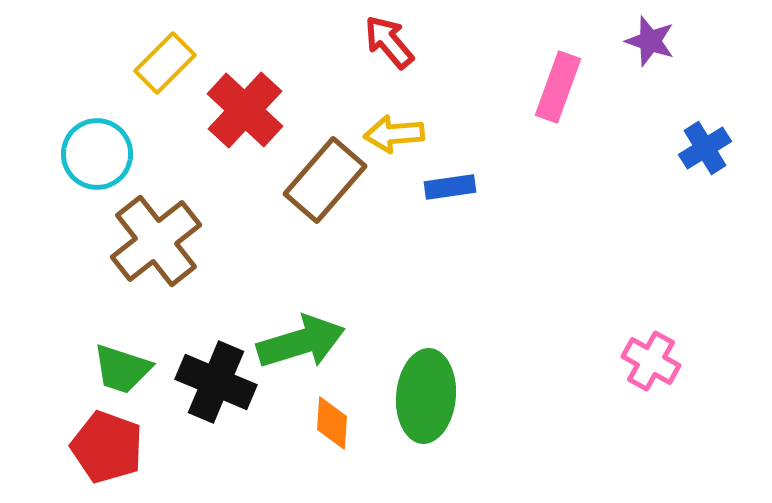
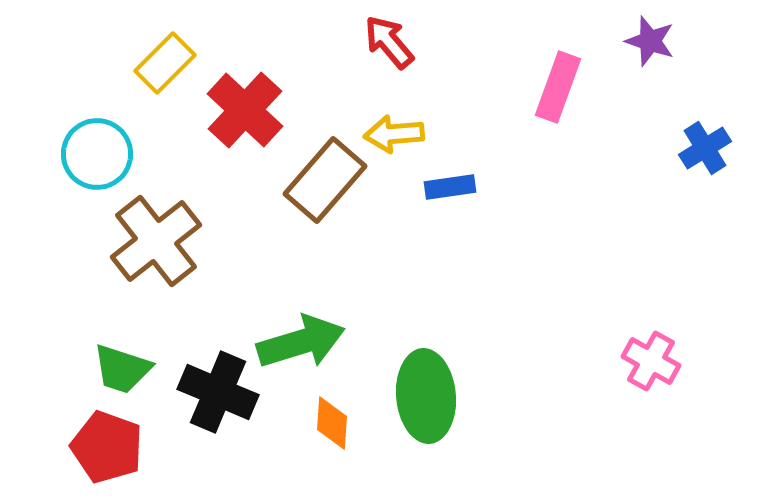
black cross: moved 2 px right, 10 px down
green ellipse: rotated 10 degrees counterclockwise
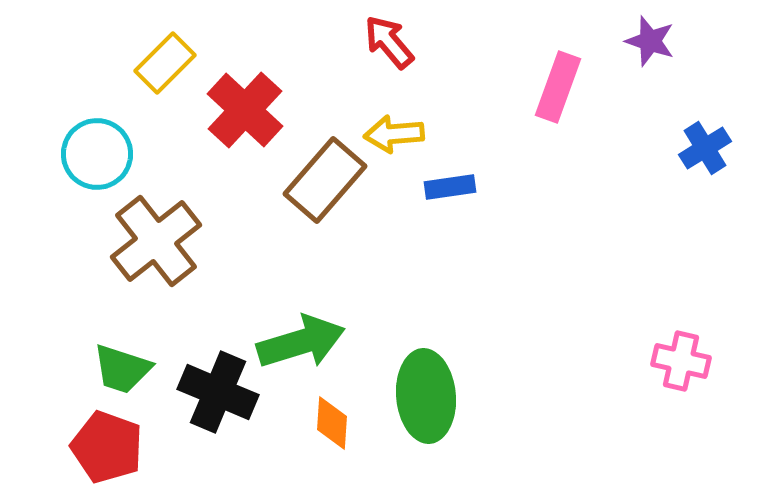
pink cross: moved 30 px right; rotated 16 degrees counterclockwise
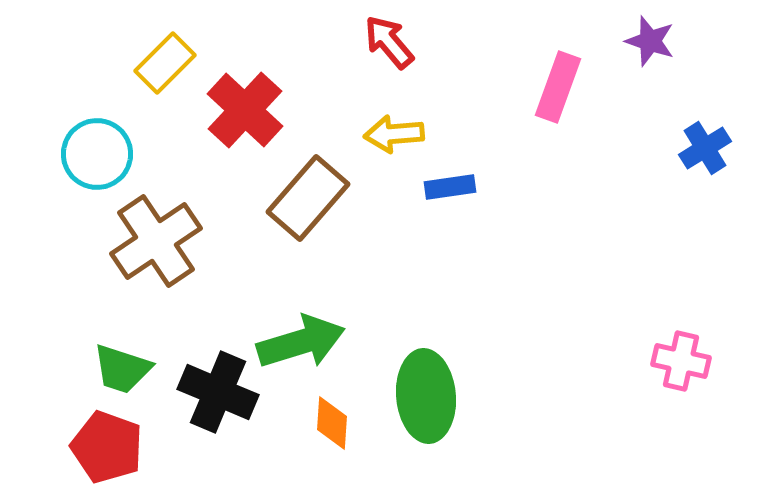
brown rectangle: moved 17 px left, 18 px down
brown cross: rotated 4 degrees clockwise
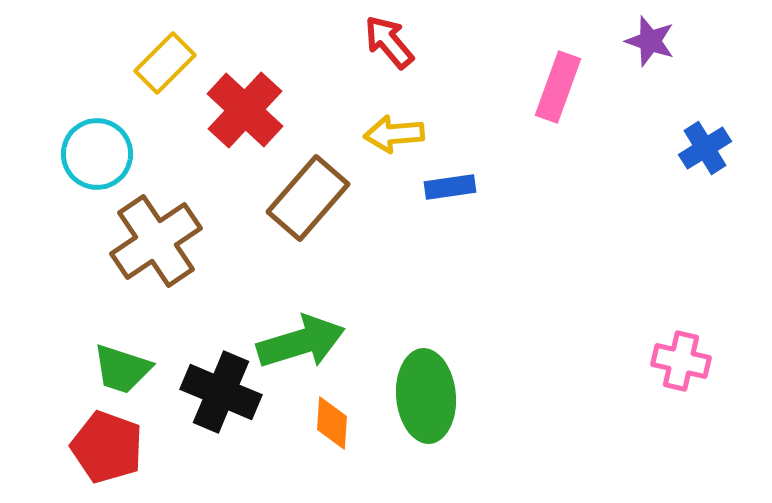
black cross: moved 3 px right
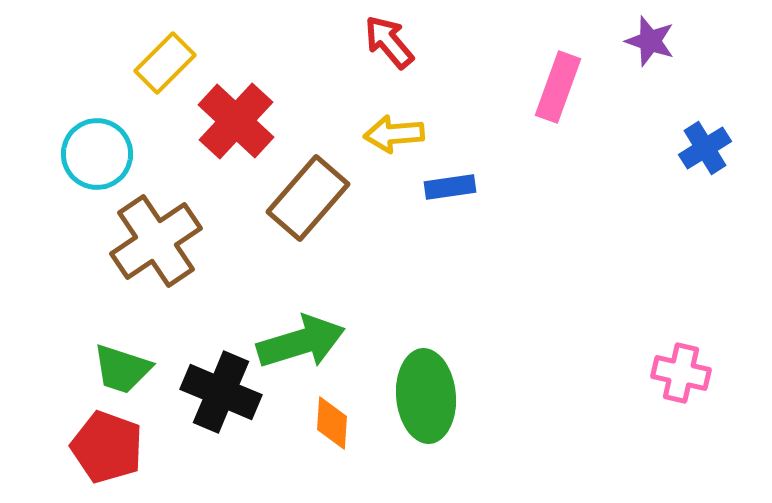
red cross: moved 9 px left, 11 px down
pink cross: moved 12 px down
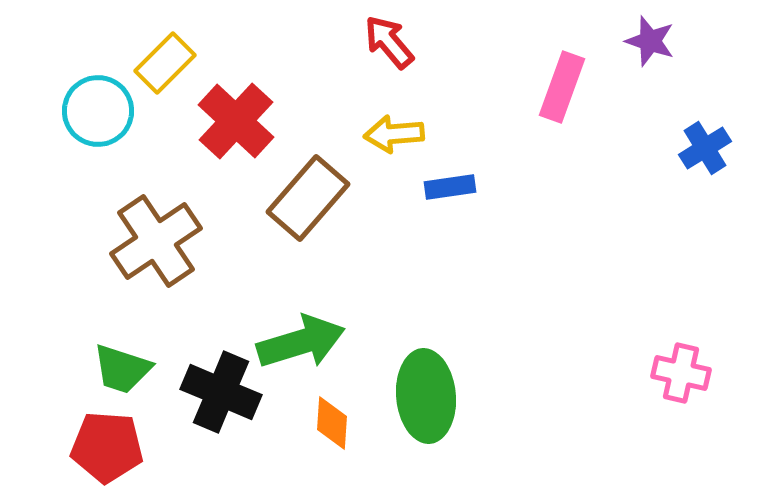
pink rectangle: moved 4 px right
cyan circle: moved 1 px right, 43 px up
red pentagon: rotated 16 degrees counterclockwise
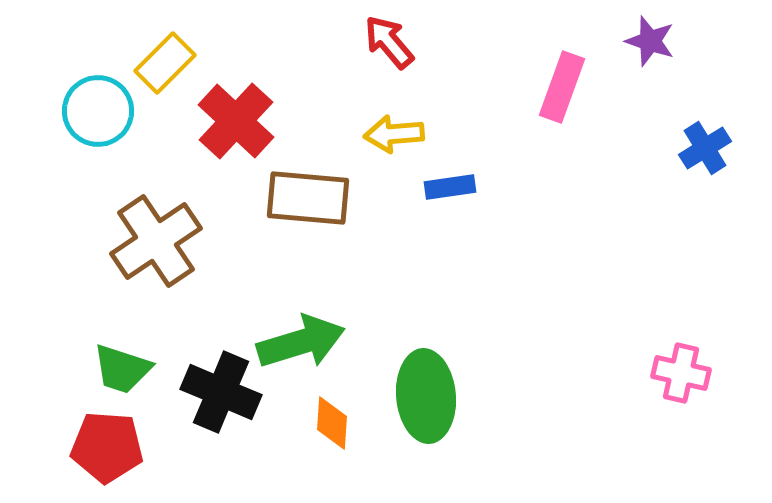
brown rectangle: rotated 54 degrees clockwise
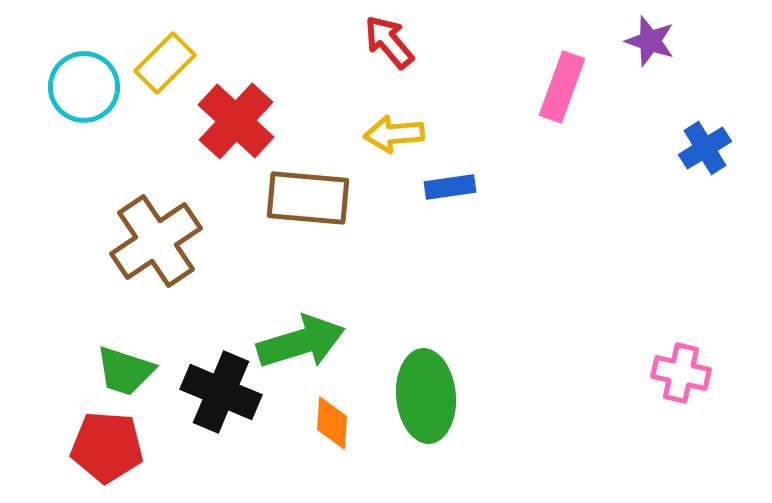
cyan circle: moved 14 px left, 24 px up
green trapezoid: moved 3 px right, 2 px down
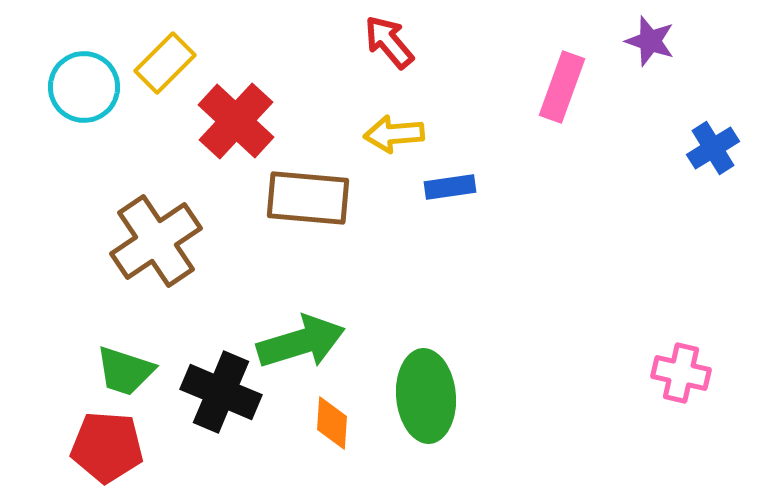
blue cross: moved 8 px right
